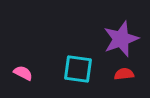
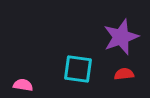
purple star: moved 2 px up
pink semicircle: moved 12 px down; rotated 18 degrees counterclockwise
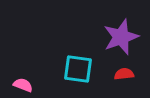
pink semicircle: rotated 12 degrees clockwise
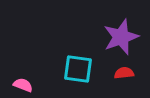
red semicircle: moved 1 px up
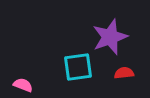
purple star: moved 11 px left
cyan square: moved 2 px up; rotated 16 degrees counterclockwise
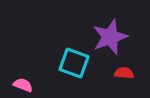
cyan square: moved 4 px left, 4 px up; rotated 28 degrees clockwise
red semicircle: rotated 12 degrees clockwise
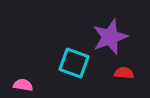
pink semicircle: rotated 12 degrees counterclockwise
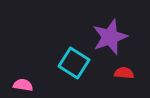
cyan square: rotated 12 degrees clockwise
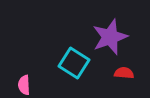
pink semicircle: moved 1 px right; rotated 102 degrees counterclockwise
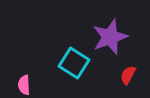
red semicircle: moved 4 px right, 2 px down; rotated 66 degrees counterclockwise
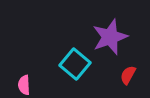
cyan square: moved 1 px right, 1 px down; rotated 8 degrees clockwise
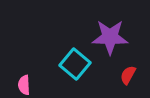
purple star: rotated 21 degrees clockwise
